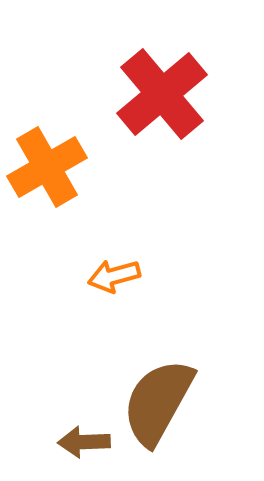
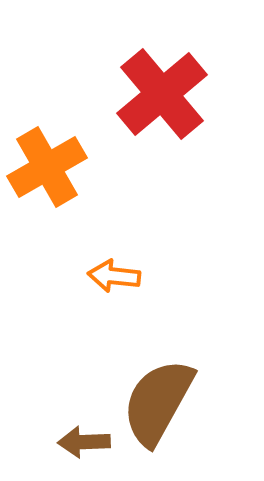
orange arrow: rotated 21 degrees clockwise
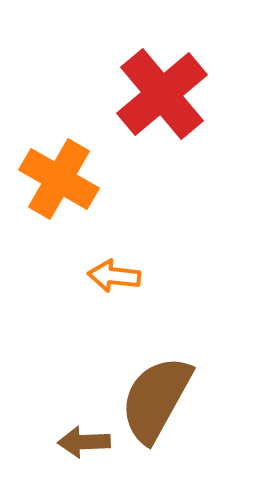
orange cross: moved 12 px right, 12 px down; rotated 30 degrees counterclockwise
brown semicircle: moved 2 px left, 3 px up
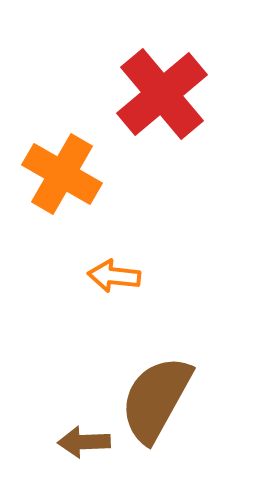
orange cross: moved 3 px right, 5 px up
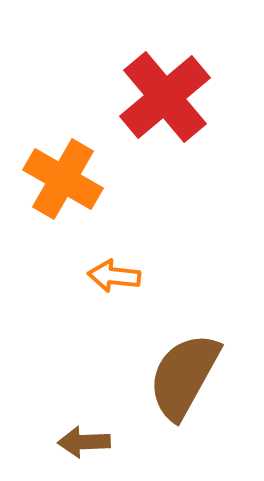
red cross: moved 3 px right, 3 px down
orange cross: moved 1 px right, 5 px down
brown semicircle: moved 28 px right, 23 px up
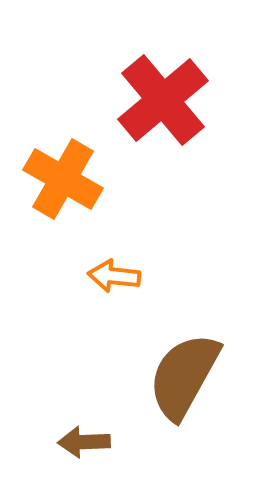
red cross: moved 2 px left, 3 px down
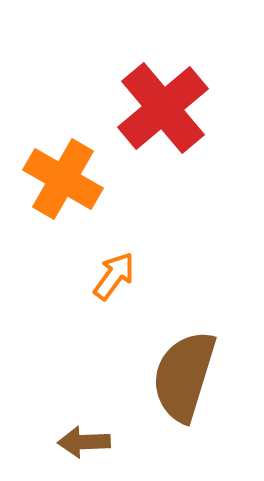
red cross: moved 8 px down
orange arrow: rotated 120 degrees clockwise
brown semicircle: rotated 12 degrees counterclockwise
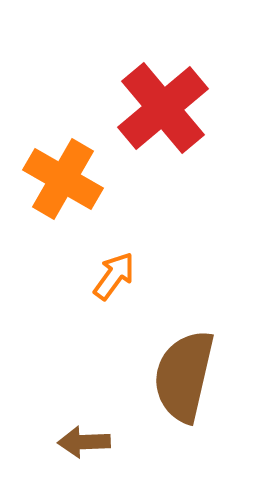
brown semicircle: rotated 4 degrees counterclockwise
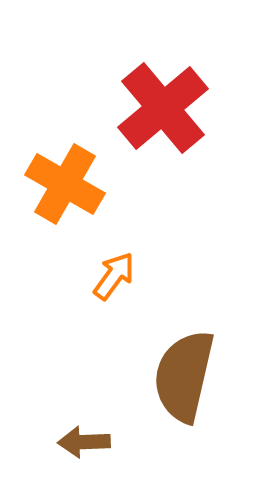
orange cross: moved 2 px right, 5 px down
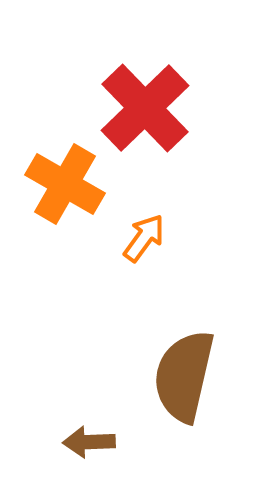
red cross: moved 18 px left; rotated 4 degrees counterclockwise
orange arrow: moved 30 px right, 38 px up
brown arrow: moved 5 px right
